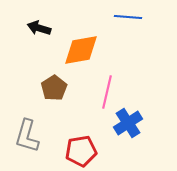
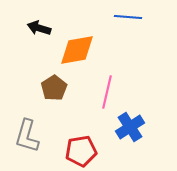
orange diamond: moved 4 px left
blue cross: moved 2 px right, 4 px down
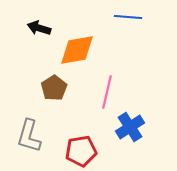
gray L-shape: moved 2 px right
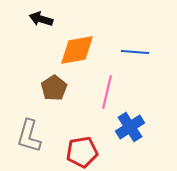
blue line: moved 7 px right, 35 px down
black arrow: moved 2 px right, 9 px up
red pentagon: moved 1 px right, 1 px down
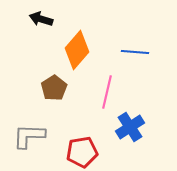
orange diamond: rotated 39 degrees counterclockwise
gray L-shape: rotated 76 degrees clockwise
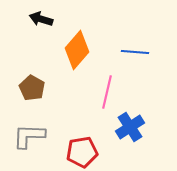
brown pentagon: moved 22 px left; rotated 10 degrees counterclockwise
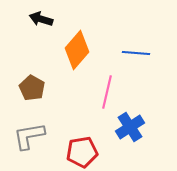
blue line: moved 1 px right, 1 px down
gray L-shape: rotated 12 degrees counterclockwise
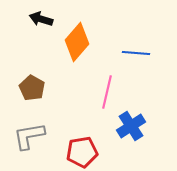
orange diamond: moved 8 px up
blue cross: moved 1 px right, 1 px up
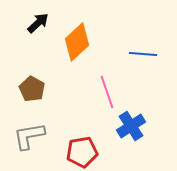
black arrow: moved 3 px left, 4 px down; rotated 120 degrees clockwise
orange diamond: rotated 6 degrees clockwise
blue line: moved 7 px right, 1 px down
brown pentagon: moved 1 px down
pink line: rotated 32 degrees counterclockwise
